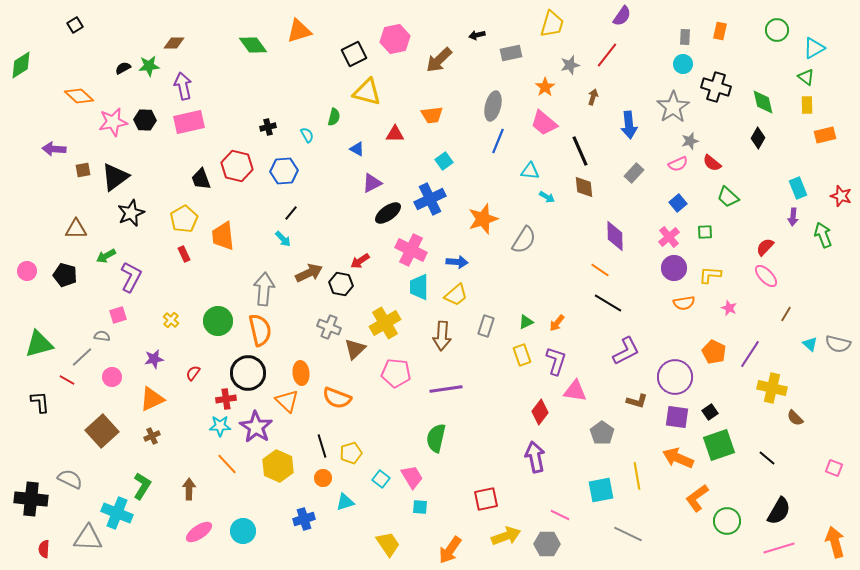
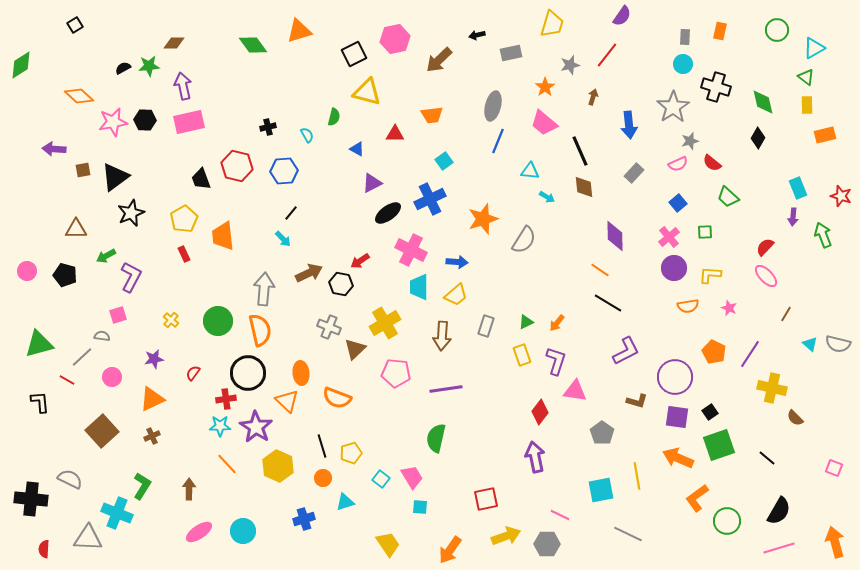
orange semicircle at (684, 303): moved 4 px right, 3 px down
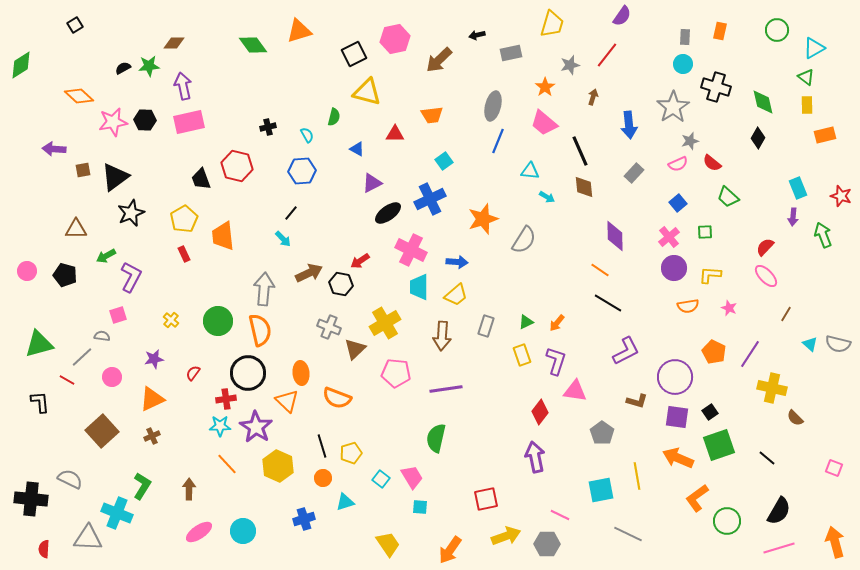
blue hexagon at (284, 171): moved 18 px right
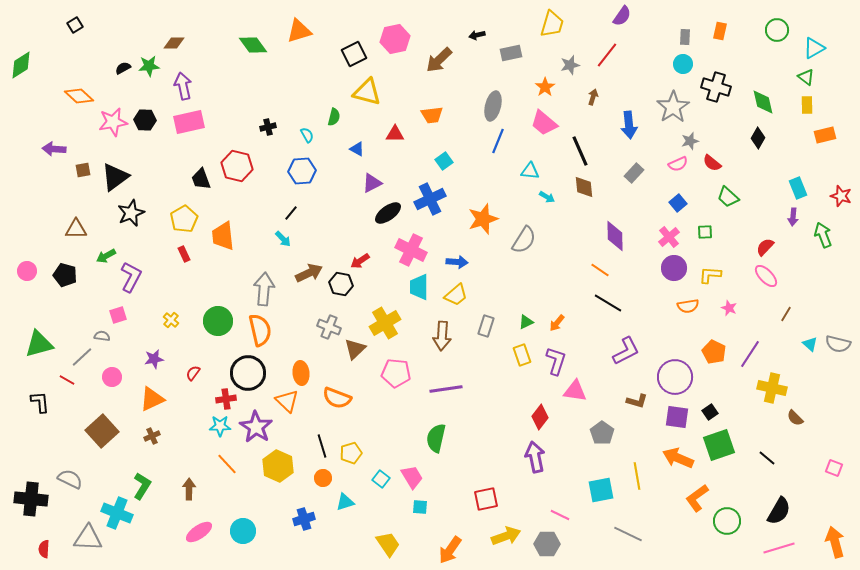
red diamond at (540, 412): moved 5 px down
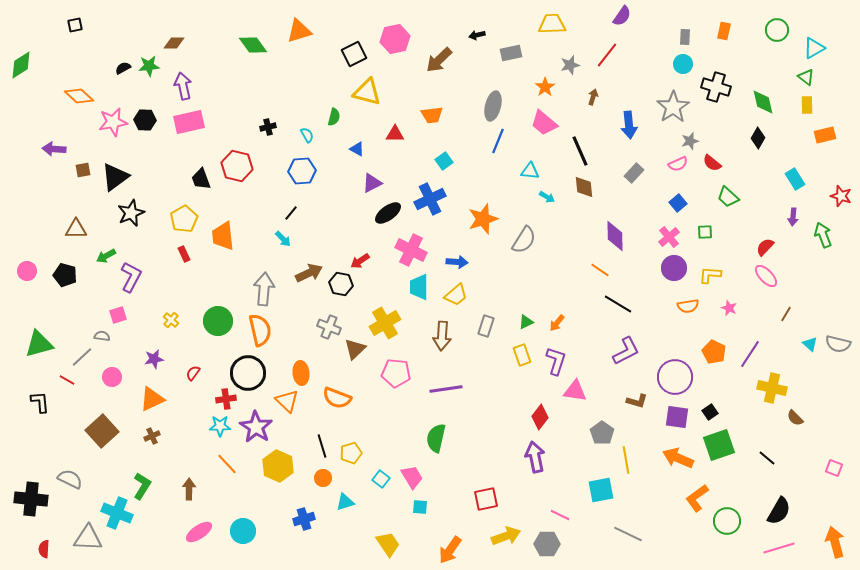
yellow trapezoid at (552, 24): rotated 108 degrees counterclockwise
black square at (75, 25): rotated 21 degrees clockwise
orange rectangle at (720, 31): moved 4 px right
cyan rectangle at (798, 188): moved 3 px left, 9 px up; rotated 10 degrees counterclockwise
black line at (608, 303): moved 10 px right, 1 px down
yellow line at (637, 476): moved 11 px left, 16 px up
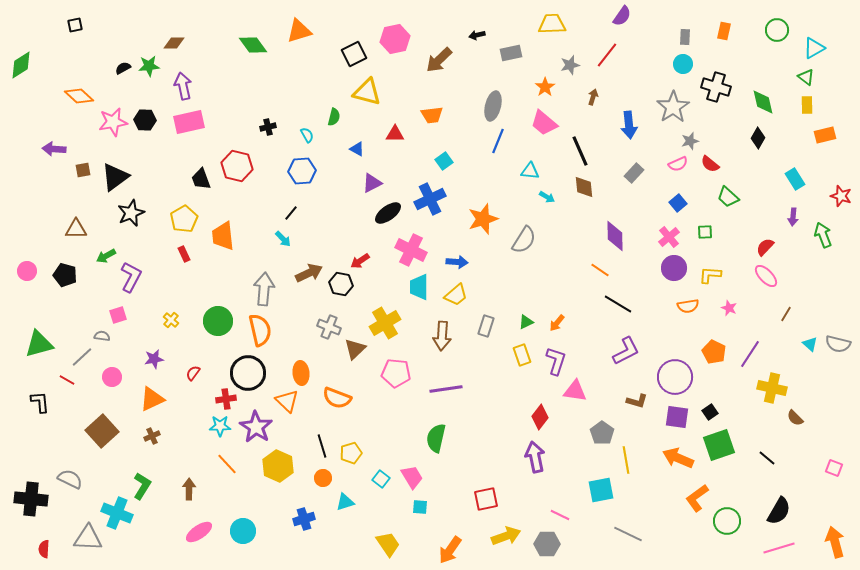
red semicircle at (712, 163): moved 2 px left, 1 px down
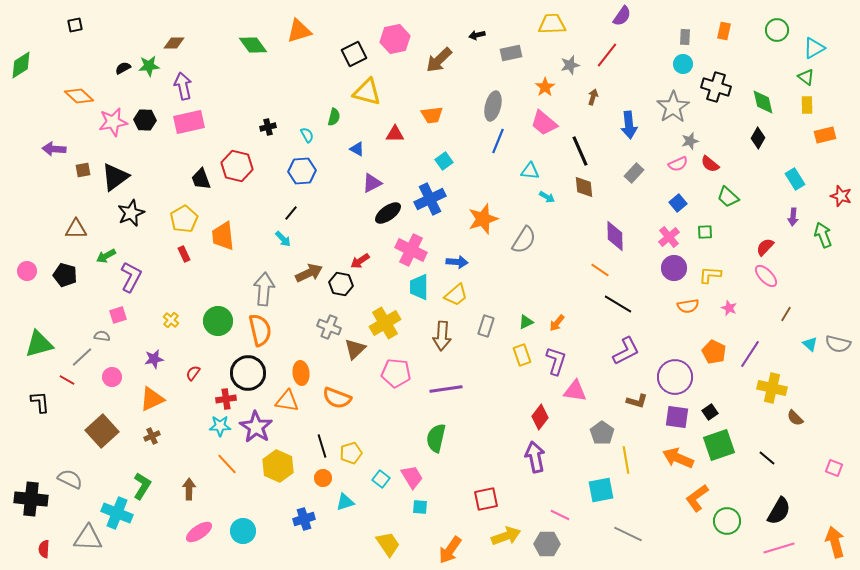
orange triangle at (287, 401): rotated 35 degrees counterclockwise
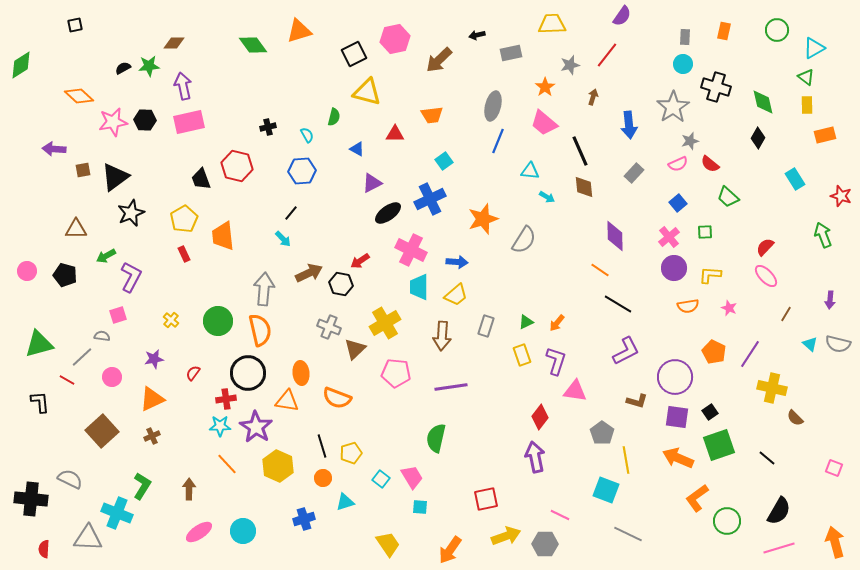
purple arrow at (793, 217): moved 37 px right, 83 px down
purple line at (446, 389): moved 5 px right, 2 px up
cyan square at (601, 490): moved 5 px right; rotated 32 degrees clockwise
gray hexagon at (547, 544): moved 2 px left
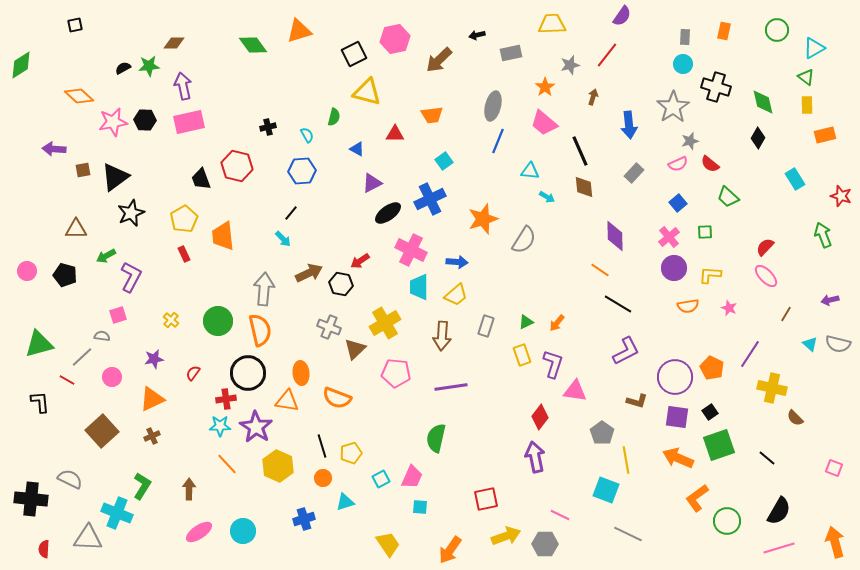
purple arrow at (830, 300): rotated 72 degrees clockwise
orange pentagon at (714, 352): moved 2 px left, 16 px down
purple L-shape at (556, 361): moved 3 px left, 3 px down
pink trapezoid at (412, 477): rotated 55 degrees clockwise
cyan square at (381, 479): rotated 24 degrees clockwise
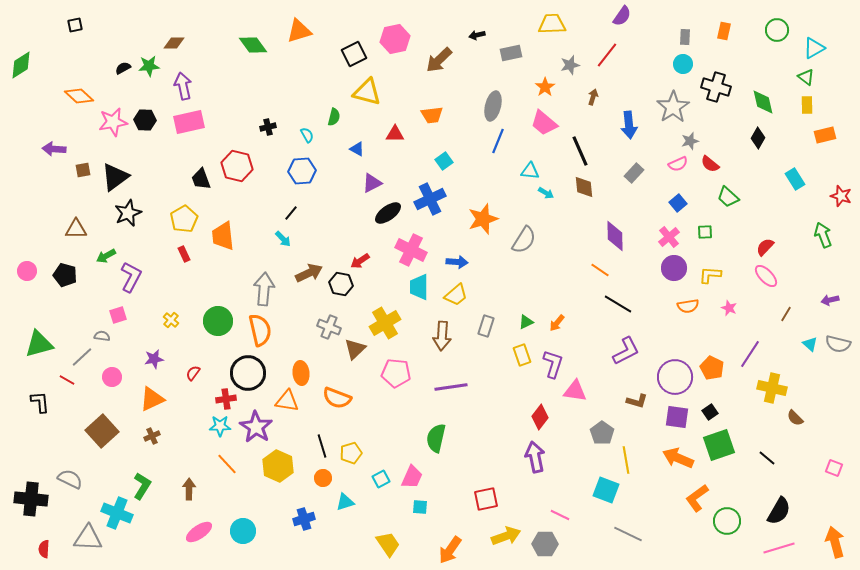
cyan arrow at (547, 197): moved 1 px left, 4 px up
black star at (131, 213): moved 3 px left
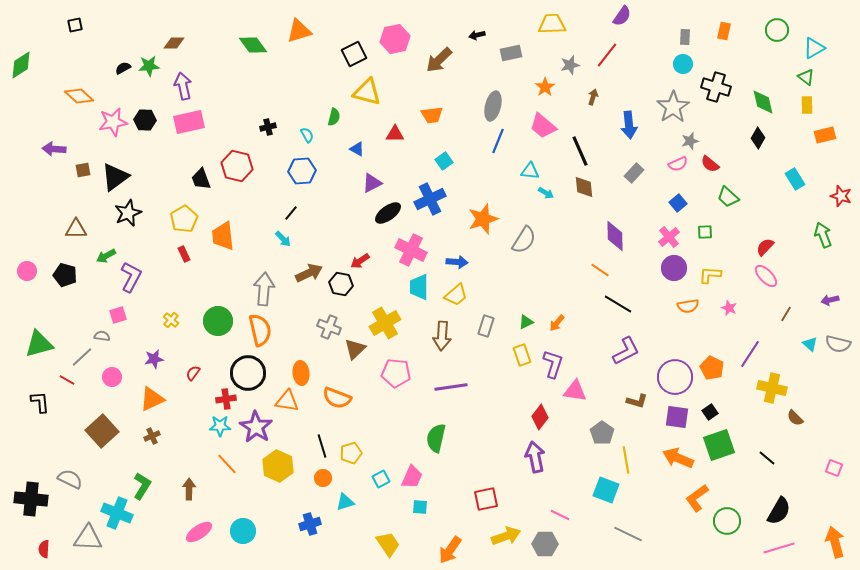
pink trapezoid at (544, 123): moved 1 px left, 3 px down
blue cross at (304, 519): moved 6 px right, 5 px down
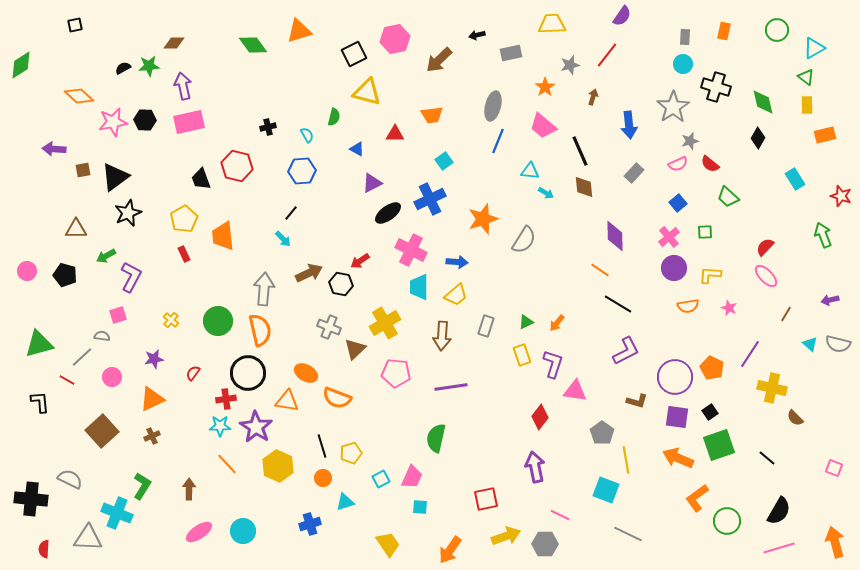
orange ellipse at (301, 373): moved 5 px right; rotated 55 degrees counterclockwise
purple arrow at (535, 457): moved 10 px down
